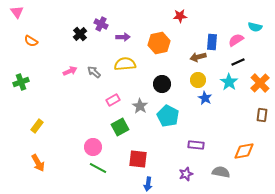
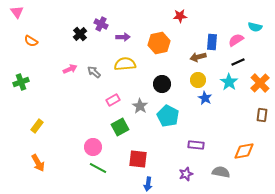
pink arrow: moved 2 px up
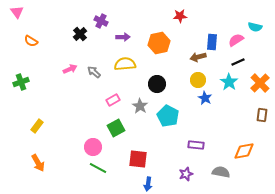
purple cross: moved 3 px up
black circle: moved 5 px left
green square: moved 4 px left, 1 px down
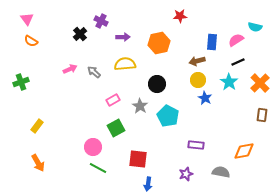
pink triangle: moved 10 px right, 7 px down
brown arrow: moved 1 px left, 4 px down
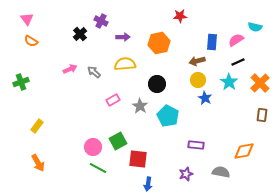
green square: moved 2 px right, 13 px down
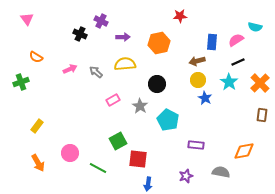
black cross: rotated 24 degrees counterclockwise
orange semicircle: moved 5 px right, 16 px down
gray arrow: moved 2 px right
cyan pentagon: moved 4 px down
pink circle: moved 23 px left, 6 px down
purple star: moved 2 px down
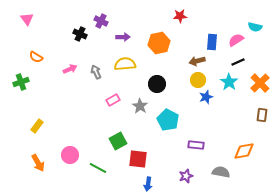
gray arrow: rotated 24 degrees clockwise
blue star: moved 1 px right, 1 px up; rotated 24 degrees clockwise
pink circle: moved 2 px down
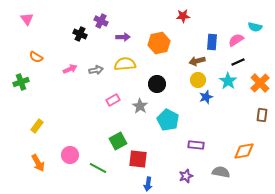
red star: moved 3 px right
gray arrow: moved 2 px up; rotated 104 degrees clockwise
cyan star: moved 1 px left, 1 px up
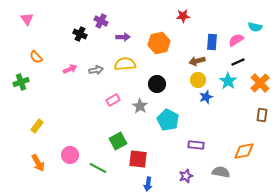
orange semicircle: rotated 16 degrees clockwise
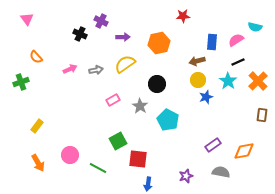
yellow semicircle: rotated 30 degrees counterclockwise
orange cross: moved 2 px left, 2 px up
purple rectangle: moved 17 px right; rotated 42 degrees counterclockwise
